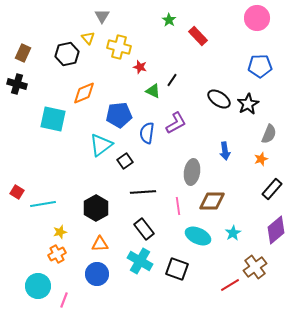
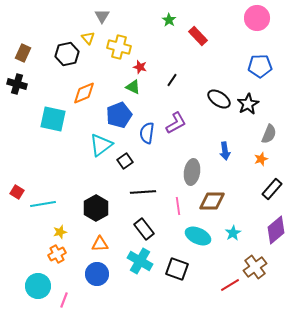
green triangle at (153, 91): moved 20 px left, 4 px up
blue pentagon at (119, 115): rotated 15 degrees counterclockwise
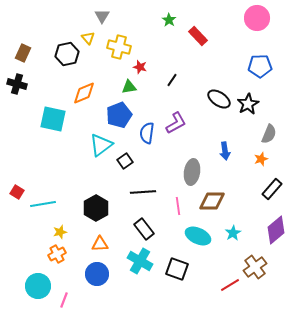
green triangle at (133, 87): moved 4 px left; rotated 35 degrees counterclockwise
